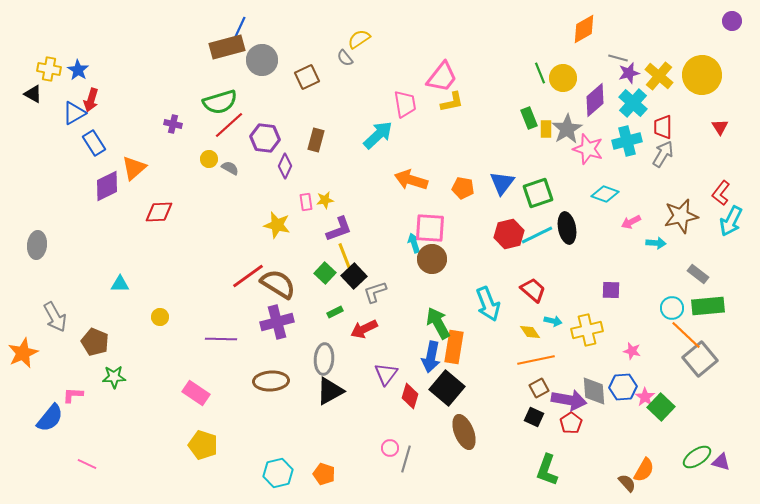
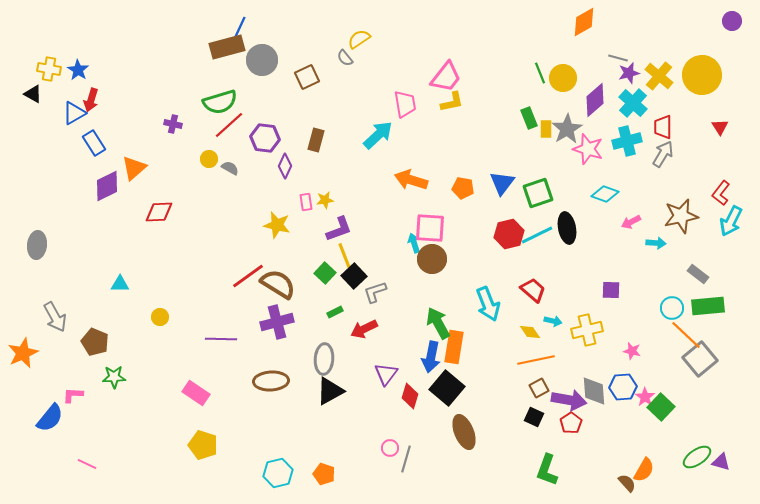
orange diamond at (584, 29): moved 7 px up
pink trapezoid at (442, 77): moved 4 px right
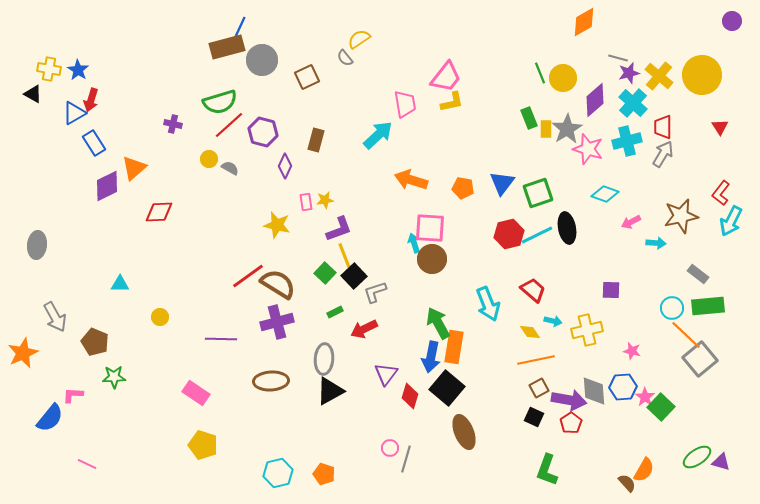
purple hexagon at (265, 138): moved 2 px left, 6 px up; rotated 8 degrees clockwise
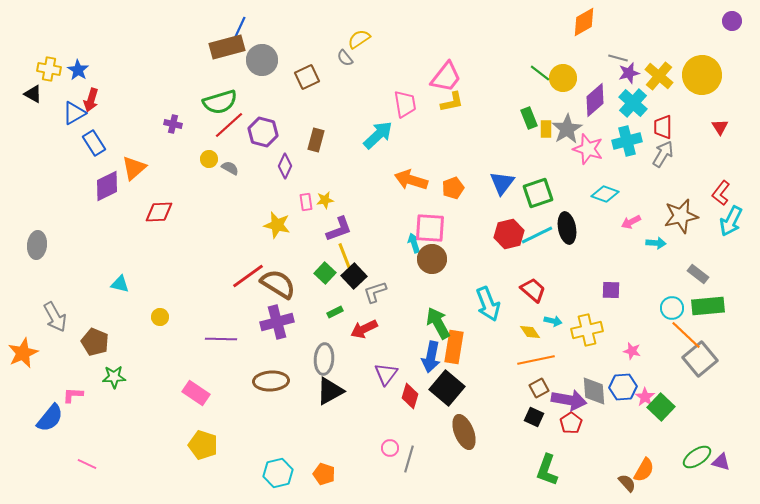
green line at (540, 73): rotated 30 degrees counterclockwise
orange pentagon at (463, 188): moved 10 px left; rotated 30 degrees counterclockwise
cyan triangle at (120, 284): rotated 12 degrees clockwise
gray line at (406, 459): moved 3 px right
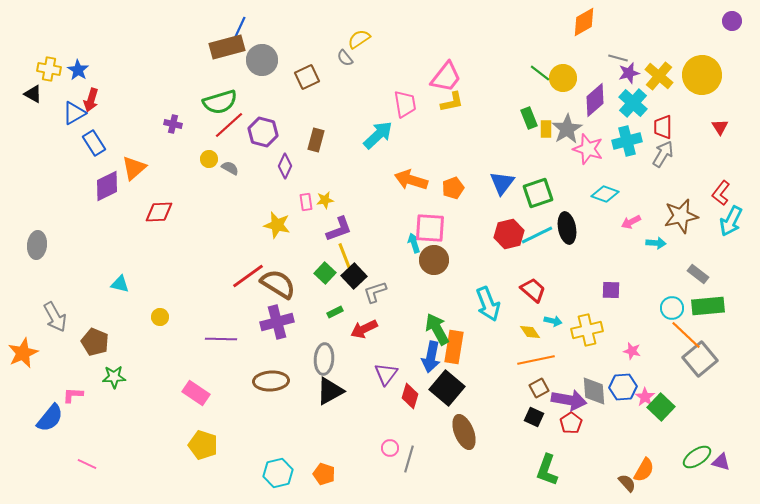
brown circle at (432, 259): moved 2 px right, 1 px down
green arrow at (438, 323): moved 1 px left, 6 px down
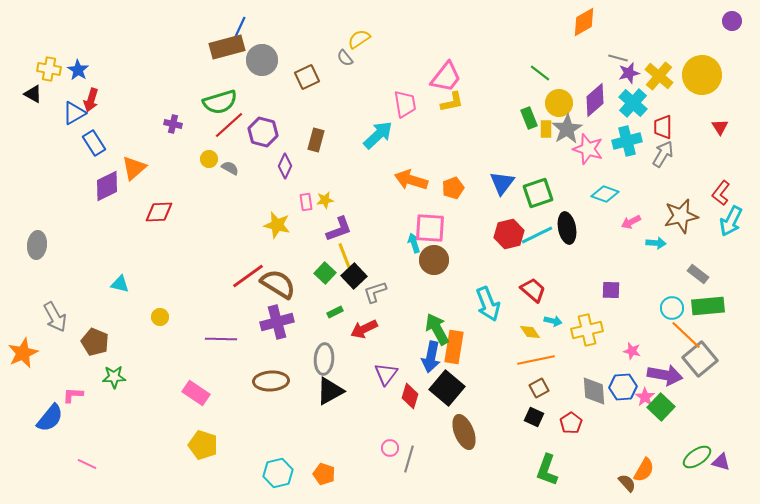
yellow circle at (563, 78): moved 4 px left, 25 px down
purple arrow at (569, 400): moved 96 px right, 25 px up
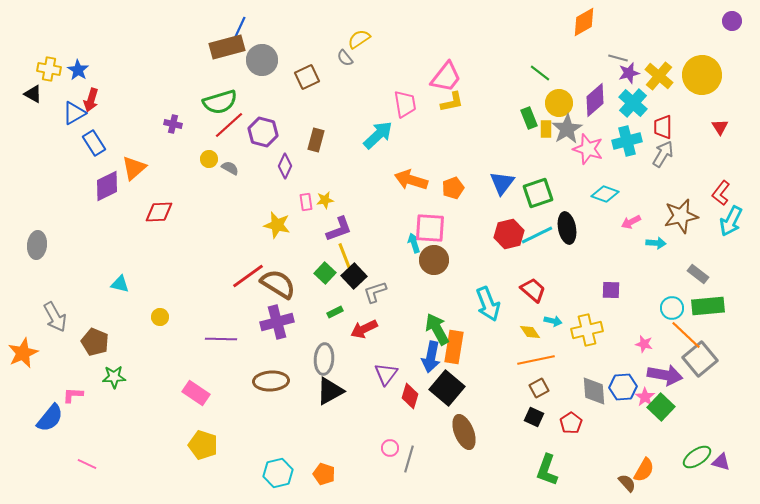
pink star at (632, 351): moved 12 px right, 7 px up
